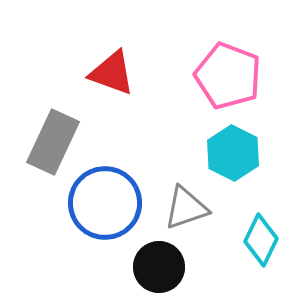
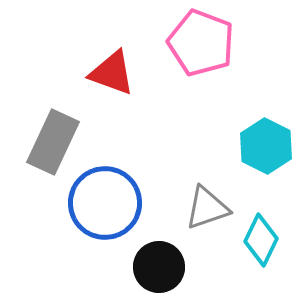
pink pentagon: moved 27 px left, 33 px up
cyan hexagon: moved 33 px right, 7 px up
gray triangle: moved 21 px right
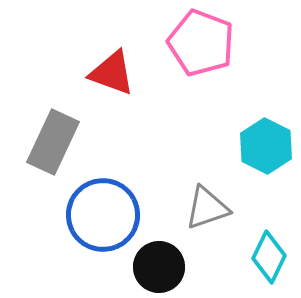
blue circle: moved 2 px left, 12 px down
cyan diamond: moved 8 px right, 17 px down
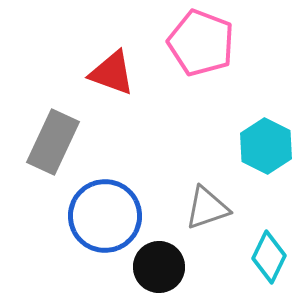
blue circle: moved 2 px right, 1 px down
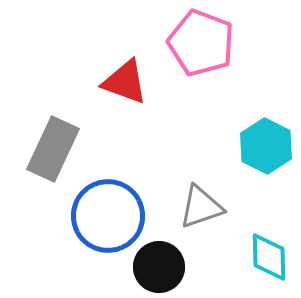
red triangle: moved 13 px right, 9 px down
gray rectangle: moved 7 px down
gray triangle: moved 6 px left, 1 px up
blue circle: moved 3 px right
cyan diamond: rotated 27 degrees counterclockwise
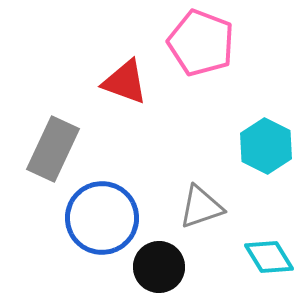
blue circle: moved 6 px left, 2 px down
cyan diamond: rotated 30 degrees counterclockwise
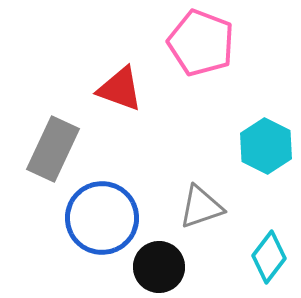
red triangle: moved 5 px left, 7 px down
cyan diamond: rotated 69 degrees clockwise
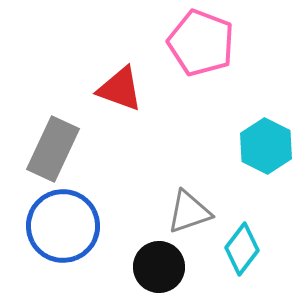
gray triangle: moved 12 px left, 5 px down
blue circle: moved 39 px left, 8 px down
cyan diamond: moved 27 px left, 8 px up
